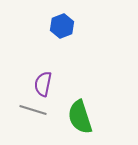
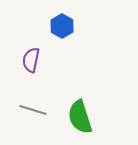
blue hexagon: rotated 10 degrees counterclockwise
purple semicircle: moved 12 px left, 24 px up
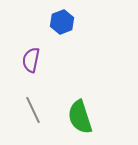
blue hexagon: moved 4 px up; rotated 10 degrees clockwise
gray line: rotated 48 degrees clockwise
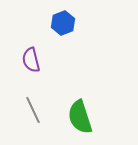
blue hexagon: moved 1 px right, 1 px down
purple semicircle: rotated 25 degrees counterclockwise
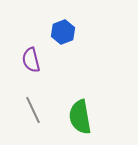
blue hexagon: moved 9 px down
green semicircle: rotated 8 degrees clockwise
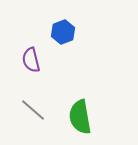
gray line: rotated 24 degrees counterclockwise
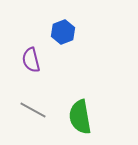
gray line: rotated 12 degrees counterclockwise
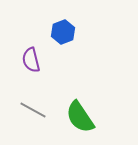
green semicircle: rotated 24 degrees counterclockwise
